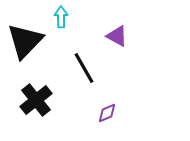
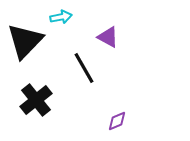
cyan arrow: rotated 80 degrees clockwise
purple triangle: moved 9 px left, 1 px down
purple diamond: moved 10 px right, 8 px down
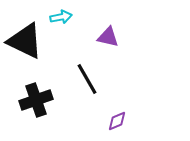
purple triangle: rotated 15 degrees counterclockwise
black triangle: rotated 48 degrees counterclockwise
black line: moved 3 px right, 11 px down
black cross: rotated 20 degrees clockwise
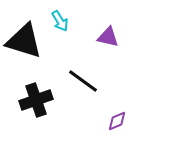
cyan arrow: moved 1 px left, 4 px down; rotated 70 degrees clockwise
black triangle: moved 1 px left; rotated 9 degrees counterclockwise
black line: moved 4 px left, 2 px down; rotated 24 degrees counterclockwise
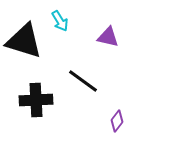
black cross: rotated 16 degrees clockwise
purple diamond: rotated 30 degrees counterclockwise
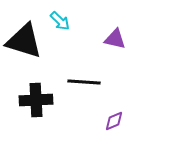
cyan arrow: rotated 15 degrees counterclockwise
purple triangle: moved 7 px right, 2 px down
black line: moved 1 px right, 1 px down; rotated 32 degrees counterclockwise
purple diamond: moved 3 px left; rotated 30 degrees clockwise
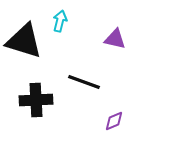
cyan arrow: rotated 120 degrees counterclockwise
black line: rotated 16 degrees clockwise
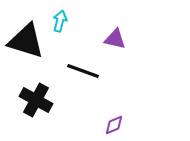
black triangle: moved 2 px right
black line: moved 1 px left, 11 px up
black cross: rotated 32 degrees clockwise
purple diamond: moved 4 px down
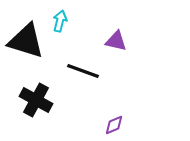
purple triangle: moved 1 px right, 2 px down
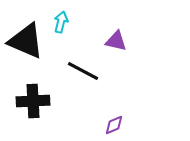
cyan arrow: moved 1 px right, 1 px down
black triangle: rotated 6 degrees clockwise
black line: rotated 8 degrees clockwise
black cross: moved 3 px left, 1 px down; rotated 32 degrees counterclockwise
